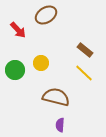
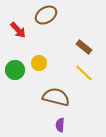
brown rectangle: moved 1 px left, 3 px up
yellow circle: moved 2 px left
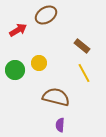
red arrow: rotated 78 degrees counterclockwise
brown rectangle: moved 2 px left, 1 px up
yellow line: rotated 18 degrees clockwise
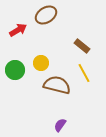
yellow circle: moved 2 px right
brown semicircle: moved 1 px right, 12 px up
purple semicircle: rotated 32 degrees clockwise
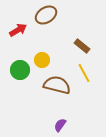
yellow circle: moved 1 px right, 3 px up
green circle: moved 5 px right
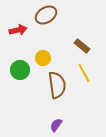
red arrow: rotated 18 degrees clockwise
yellow circle: moved 1 px right, 2 px up
brown semicircle: rotated 68 degrees clockwise
purple semicircle: moved 4 px left
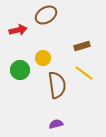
brown rectangle: rotated 56 degrees counterclockwise
yellow line: rotated 24 degrees counterclockwise
purple semicircle: moved 1 px up; rotated 40 degrees clockwise
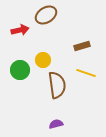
red arrow: moved 2 px right
yellow circle: moved 2 px down
yellow line: moved 2 px right; rotated 18 degrees counterclockwise
